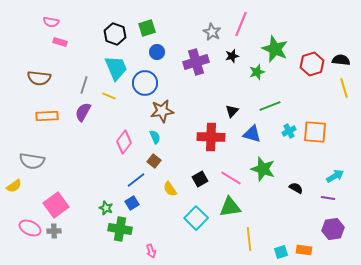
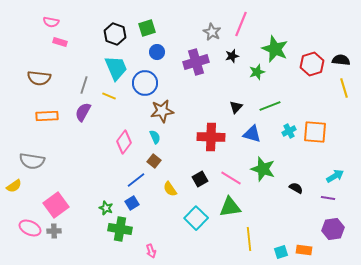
black triangle at (232, 111): moved 4 px right, 4 px up
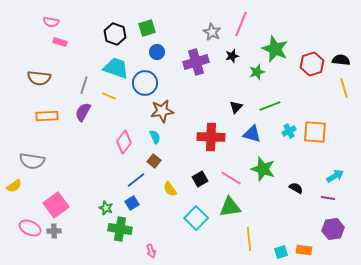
cyan trapezoid at (116, 68): rotated 48 degrees counterclockwise
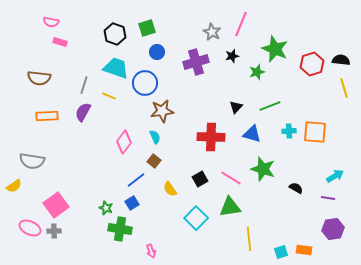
cyan cross at (289, 131): rotated 24 degrees clockwise
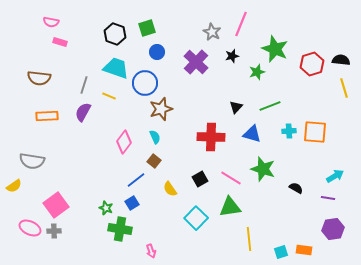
purple cross at (196, 62): rotated 30 degrees counterclockwise
brown star at (162, 111): moved 1 px left, 2 px up; rotated 10 degrees counterclockwise
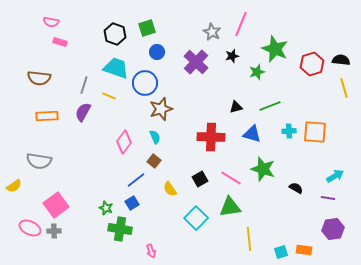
black triangle at (236, 107): rotated 32 degrees clockwise
gray semicircle at (32, 161): moved 7 px right
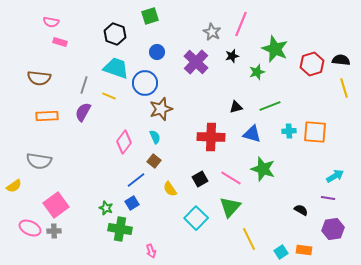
green square at (147, 28): moved 3 px right, 12 px up
black semicircle at (296, 188): moved 5 px right, 22 px down
green triangle at (230, 207): rotated 40 degrees counterclockwise
yellow line at (249, 239): rotated 20 degrees counterclockwise
cyan square at (281, 252): rotated 16 degrees counterclockwise
